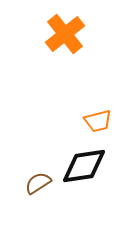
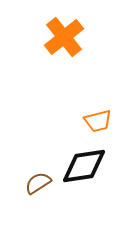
orange cross: moved 1 px left, 3 px down
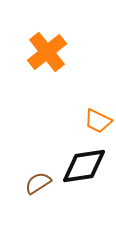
orange cross: moved 17 px left, 15 px down
orange trapezoid: rotated 40 degrees clockwise
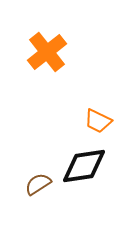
brown semicircle: moved 1 px down
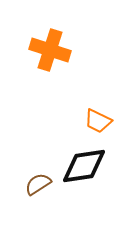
orange cross: moved 3 px right, 2 px up; rotated 33 degrees counterclockwise
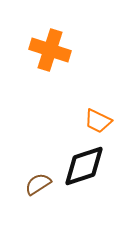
black diamond: rotated 9 degrees counterclockwise
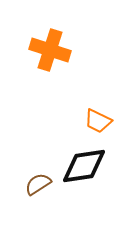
black diamond: rotated 9 degrees clockwise
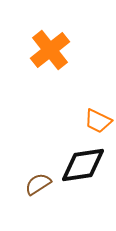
orange cross: rotated 33 degrees clockwise
black diamond: moved 1 px left, 1 px up
